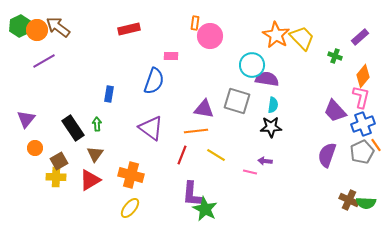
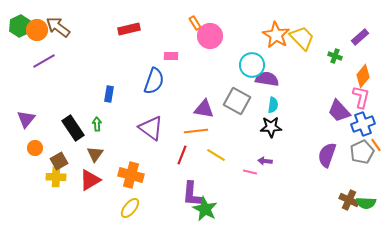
orange rectangle at (195, 23): rotated 40 degrees counterclockwise
gray square at (237, 101): rotated 12 degrees clockwise
purple trapezoid at (335, 111): moved 4 px right
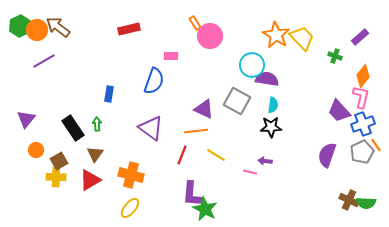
purple triangle at (204, 109): rotated 15 degrees clockwise
orange circle at (35, 148): moved 1 px right, 2 px down
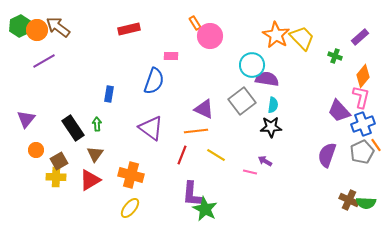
gray square at (237, 101): moved 5 px right; rotated 24 degrees clockwise
purple arrow at (265, 161): rotated 24 degrees clockwise
